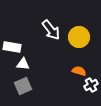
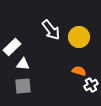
white rectangle: rotated 54 degrees counterclockwise
gray square: rotated 18 degrees clockwise
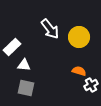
white arrow: moved 1 px left, 1 px up
white triangle: moved 1 px right, 1 px down
gray square: moved 3 px right, 2 px down; rotated 18 degrees clockwise
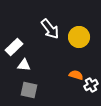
white rectangle: moved 2 px right
orange semicircle: moved 3 px left, 4 px down
gray square: moved 3 px right, 2 px down
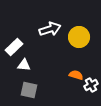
white arrow: rotated 70 degrees counterclockwise
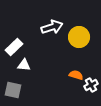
white arrow: moved 2 px right, 2 px up
gray square: moved 16 px left
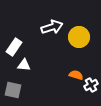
white rectangle: rotated 12 degrees counterclockwise
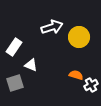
white triangle: moved 7 px right; rotated 16 degrees clockwise
gray square: moved 2 px right, 7 px up; rotated 30 degrees counterclockwise
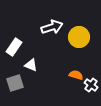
white cross: rotated 24 degrees counterclockwise
